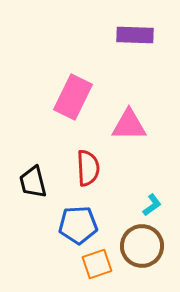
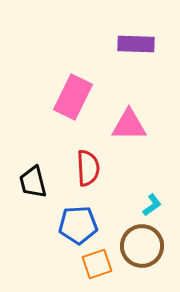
purple rectangle: moved 1 px right, 9 px down
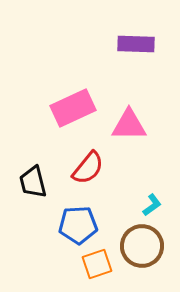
pink rectangle: moved 11 px down; rotated 39 degrees clockwise
red semicircle: rotated 42 degrees clockwise
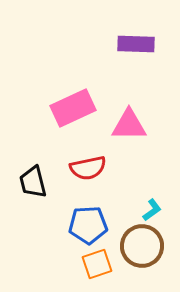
red semicircle: rotated 39 degrees clockwise
cyan L-shape: moved 5 px down
blue pentagon: moved 10 px right
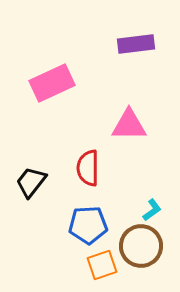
purple rectangle: rotated 9 degrees counterclockwise
pink rectangle: moved 21 px left, 25 px up
red semicircle: rotated 102 degrees clockwise
black trapezoid: moved 2 px left; rotated 52 degrees clockwise
brown circle: moved 1 px left
orange square: moved 5 px right, 1 px down
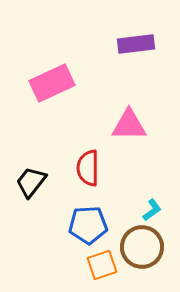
brown circle: moved 1 px right, 1 px down
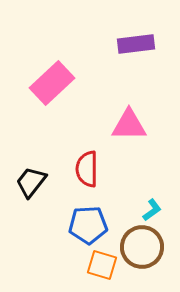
pink rectangle: rotated 18 degrees counterclockwise
red semicircle: moved 1 px left, 1 px down
orange square: rotated 36 degrees clockwise
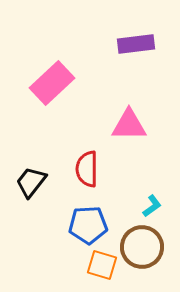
cyan L-shape: moved 4 px up
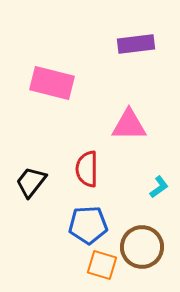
pink rectangle: rotated 57 degrees clockwise
cyan L-shape: moved 7 px right, 19 px up
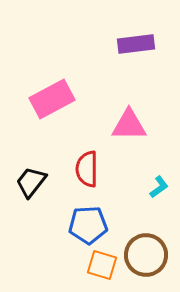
pink rectangle: moved 16 px down; rotated 42 degrees counterclockwise
brown circle: moved 4 px right, 8 px down
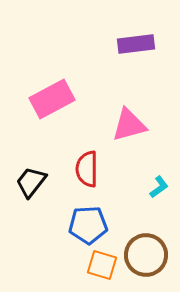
pink triangle: rotated 15 degrees counterclockwise
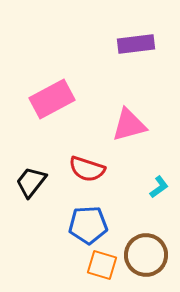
red semicircle: rotated 72 degrees counterclockwise
